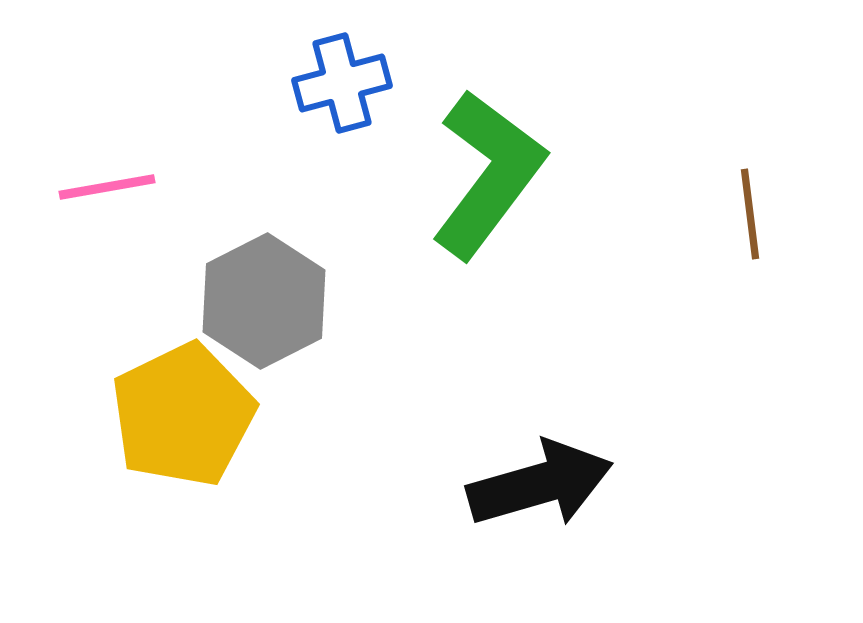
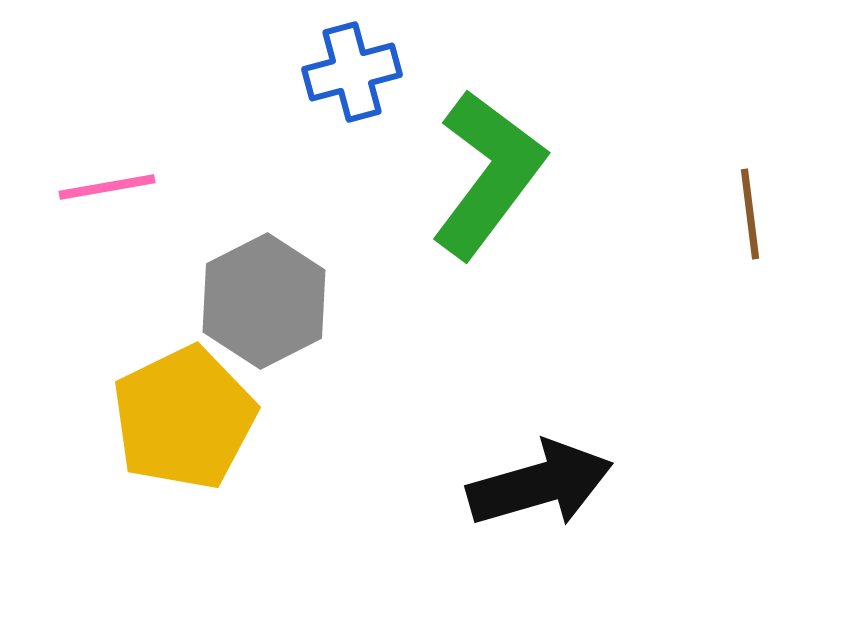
blue cross: moved 10 px right, 11 px up
yellow pentagon: moved 1 px right, 3 px down
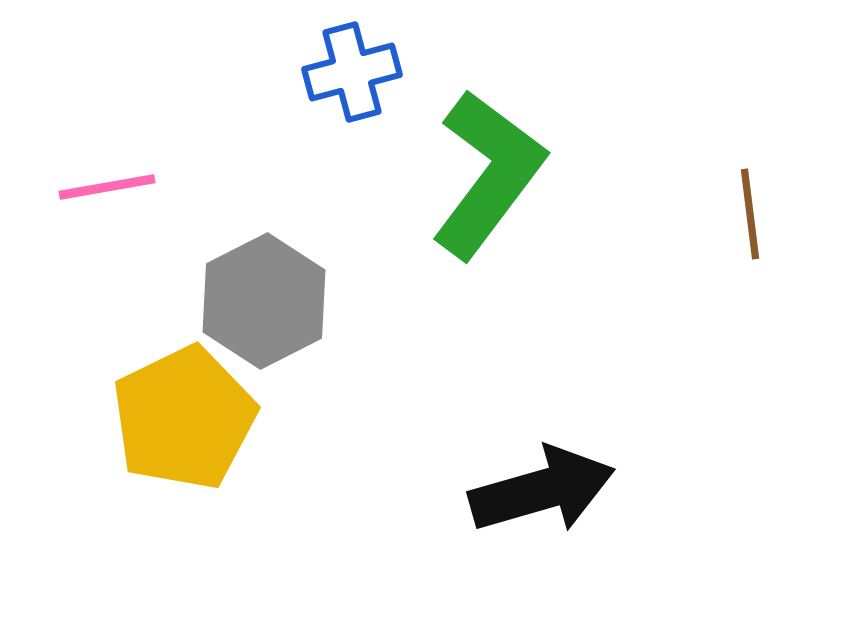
black arrow: moved 2 px right, 6 px down
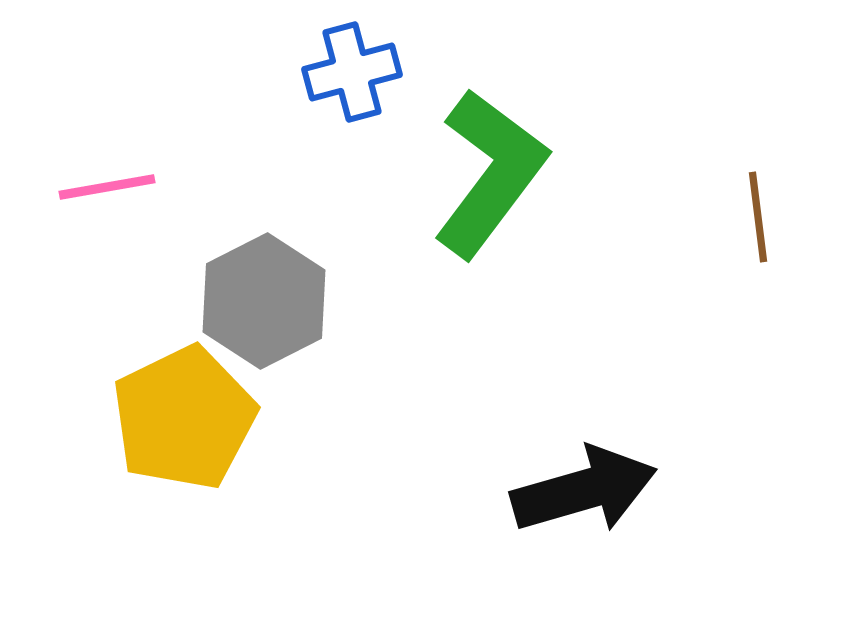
green L-shape: moved 2 px right, 1 px up
brown line: moved 8 px right, 3 px down
black arrow: moved 42 px right
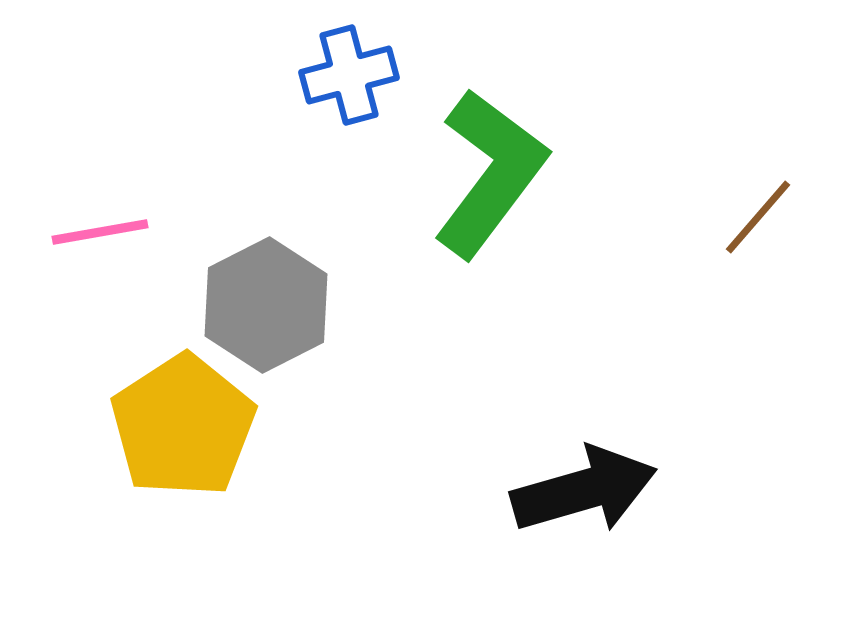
blue cross: moved 3 px left, 3 px down
pink line: moved 7 px left, 45 px down
brown line: rotated 48 degrees clockwise
gray hexagon: moved 2 px right, 4 px down
yellow pentagon: moved 1 px left, 8 px down; rotated 7 degrees counterclockwise
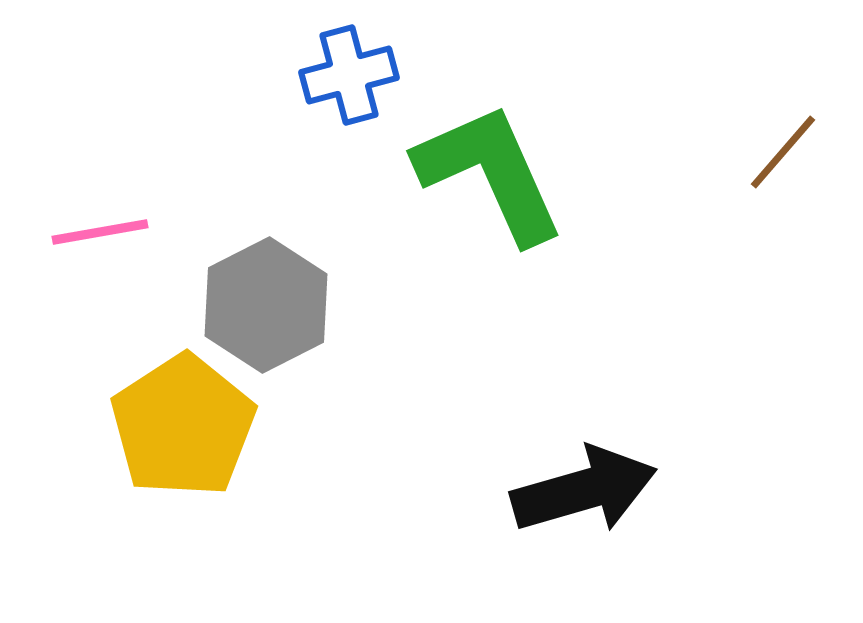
green L-shape: rotated 61 degrees counterclockwise
brown line: moved 25 px right, 65 px up
